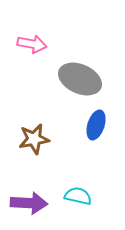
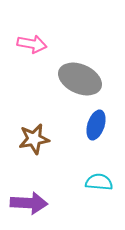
cyan semicircle: moved 21 px right, 14 px up; rotated 8 degrees counterclockwise
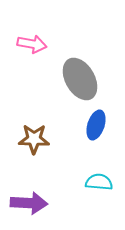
gray ellipse: rotated 36 degrees clockwise
brown star: rotated 12 degrees clockwise
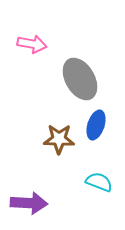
brown star: moved 25 px right
cyan semicircle: rotated 16 degrees clockwise
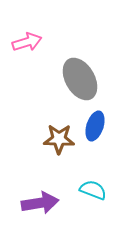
pink arrow: moved 5 px left, 2 px up; rotated 28 degrees counterclockwise
blue ellipse: moved 1 px left, 1 px down
cyan semicircle: moved 6 px left, 8 px down
purple arrow: moved 11 px right; rotated 12 degrees counterclockwise
